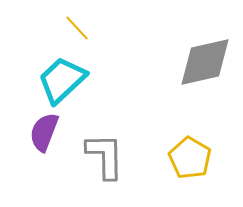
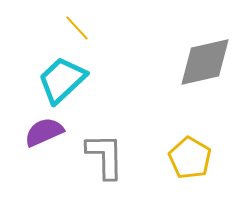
purple semicircle: rotated 45 degrees clockwise
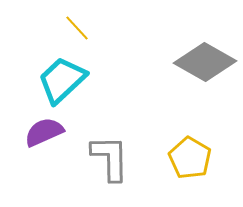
gray diamond: rotated 42 degrees clockwise
gray L-shape: moved 5 px right, 2 px down
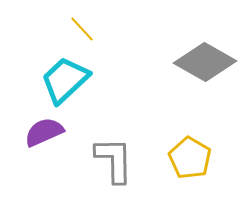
yellow line: moved 5 px right, 1 px down
cyan trapezoid: moved 3 px right
gray L-shape: moved 4 px right, 2 px down
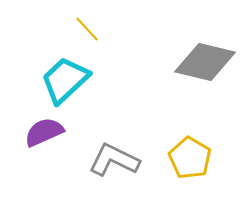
yellow line: moved 5 px right
gray diamond: rotated 16 degrees counterclockwise
gray L-shape: rotated 63 degrees counterclockwise
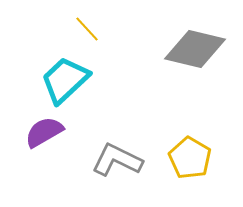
gray diamond: moved 10 px left, 13 px up
purple semicircle: rotated 6 degrees counterclockwise
gray L-shape: moved 3 px right
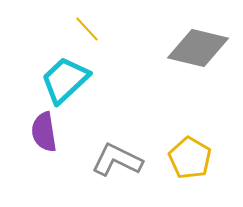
gray diamond: moved 3 px right, 1 px up
purple semicircle: rotated 69 degrees counterclockwise
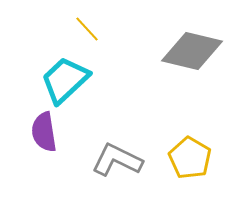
gray diamond: moved 6 px left, 3 px down
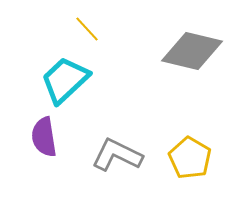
purple semicircle: moved 5 px down
gray L-shape: moved 5 px up
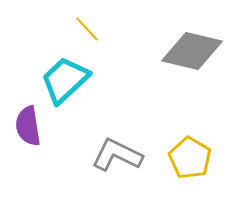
purple semicircle: moved 16 px left, 11 px up
